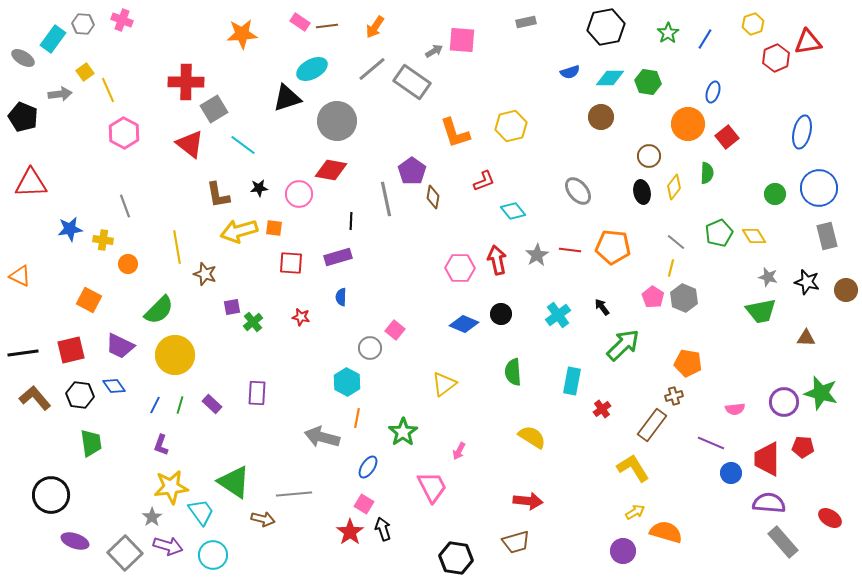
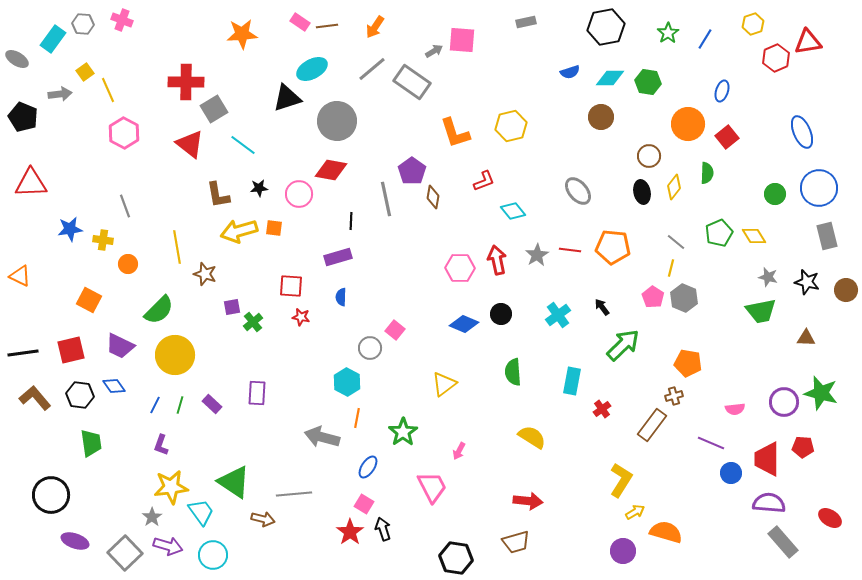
gray ellipse at (23, 58): moved 6 px left, 1 px down
blue ellipse at (713, 92): moved 9 px right, 1 px up
blue ellipse at (802, 132): rotated 36 degrees counterclockwise
red square at (291, 263): moved 23 px down
yellow L-shape at (633, 468): moved 12 px left, 12 px down; rotated 64 degrees clockwise
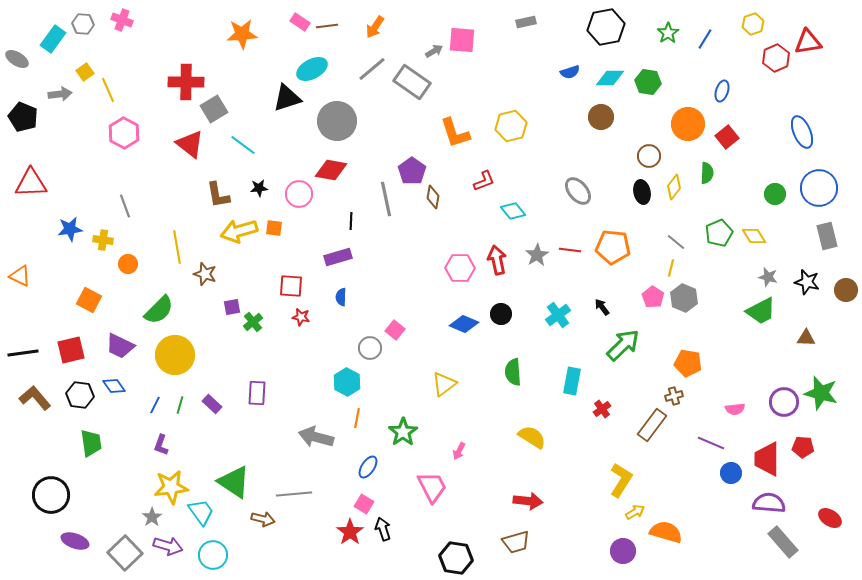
green trapezoid at (761, 311): rotated 16 degrees counterclockwise
gray arrow at (322, 437): moved 6 px left
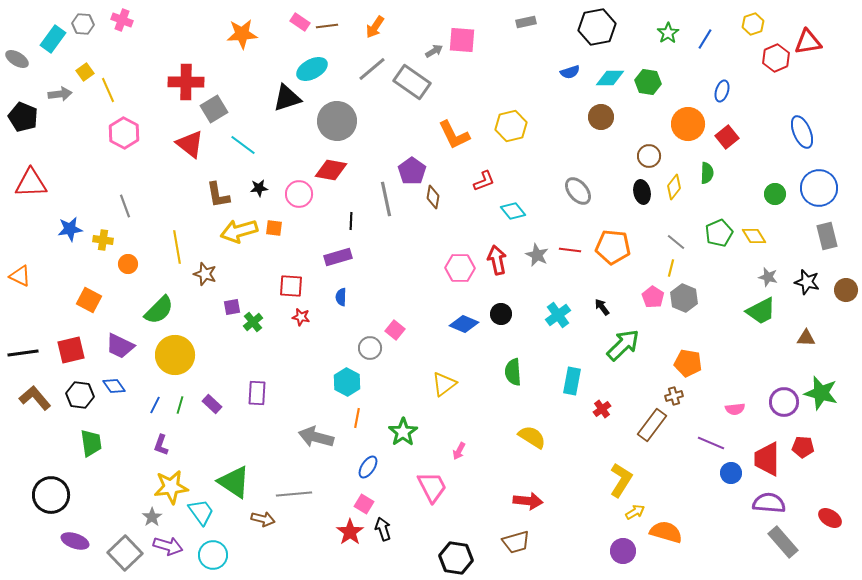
black hexagon at (606, 27): moved 9 px left
orange L-shape at (455, 133): moved 1 px left, 2 px down; rotated 8 degrees counterclockwise
gray star at (537, 255): rotated 15 degrees counterclockwise
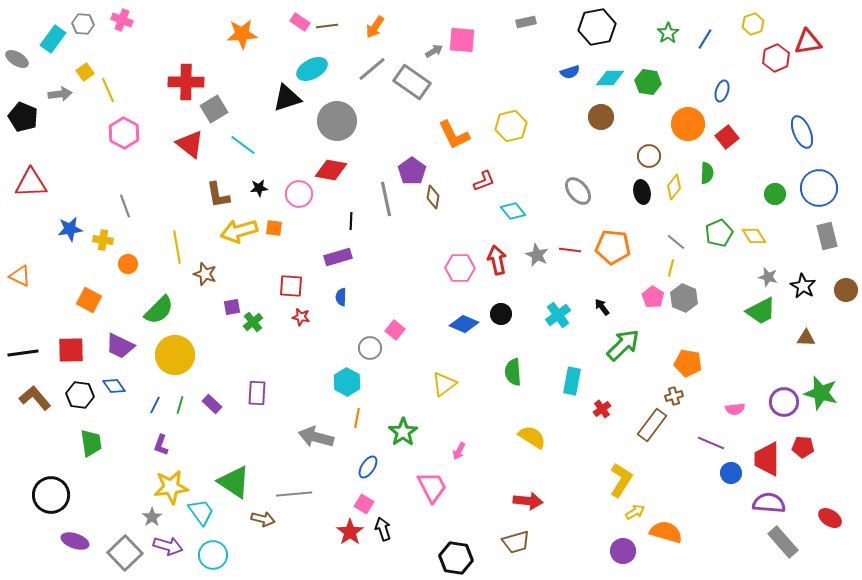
black star at (807, 282): moved 4 px left, 4 px down; rotated 15 degrees clockwise
red square at (71, 350): rotated 12 degrees clockwise
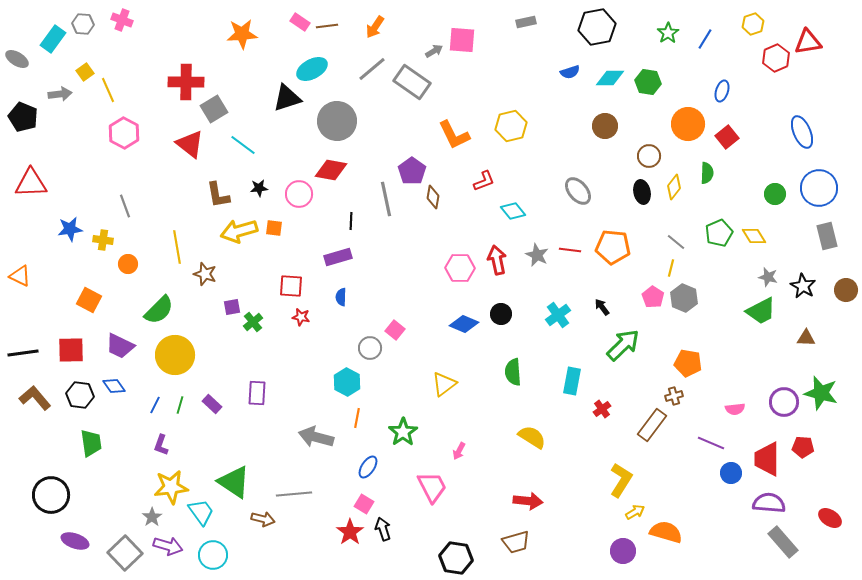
brown circle at (601, 117): moved 4 px right, 9 px down
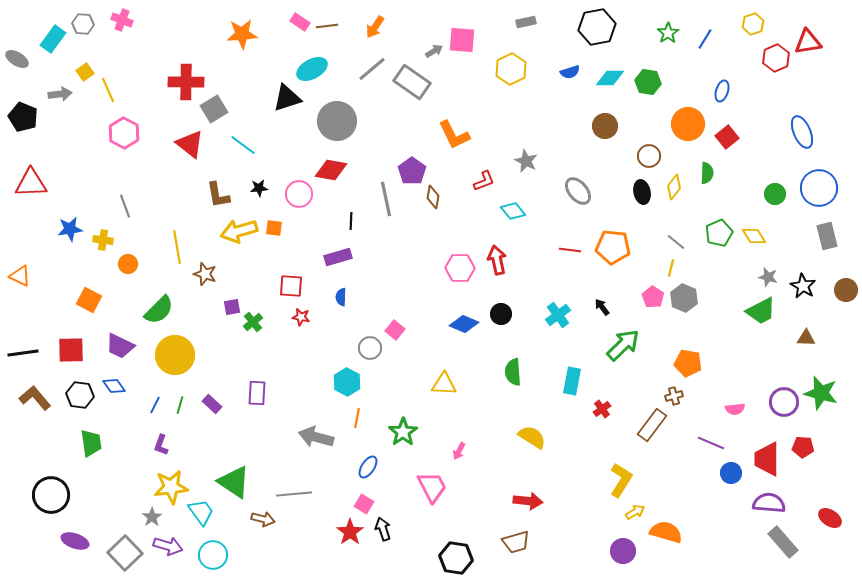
yellow hexagon at (511, 126): moved 57 px up; rotated 12 degrees counterclockwise
gray star at (537, 255): moved 11 px left, 94 px up
yellow triangle at (444, 384): rotated 40 degrees clockwise
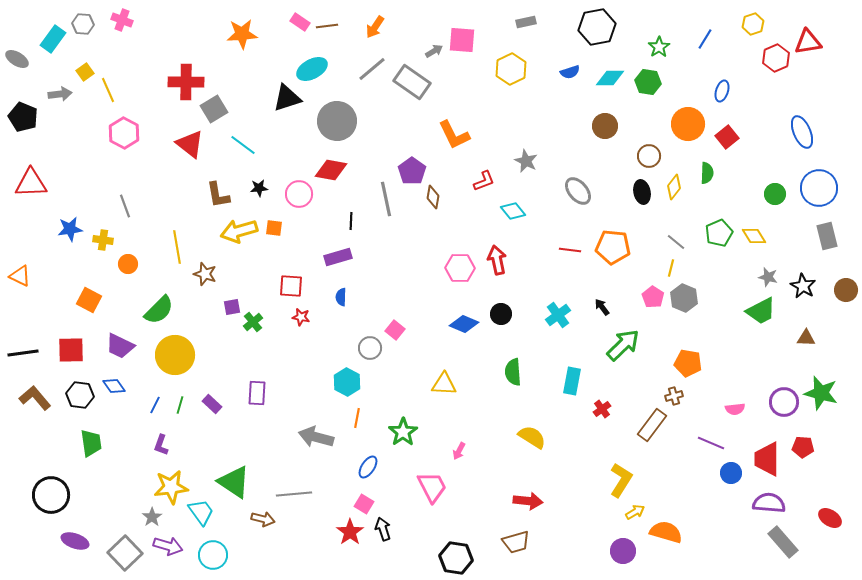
green star at (668, 33): moved 9 px left, 14 px down
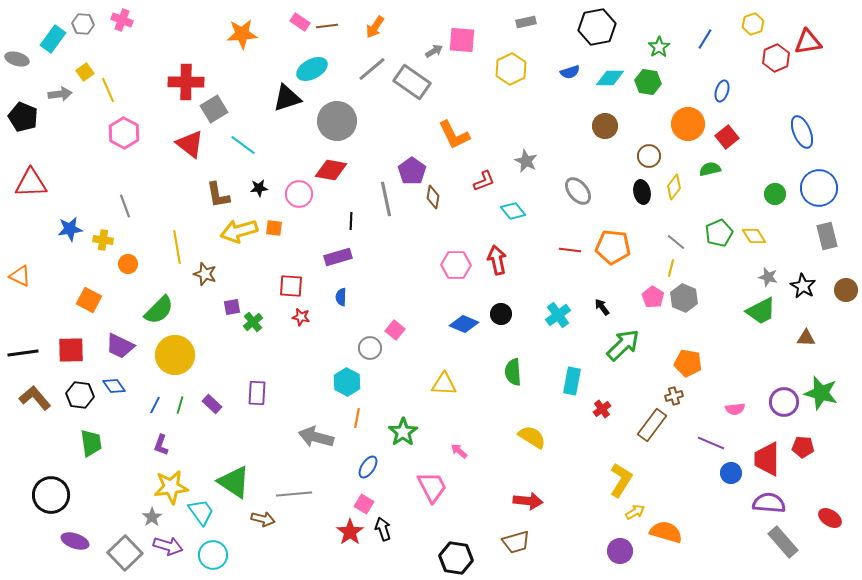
gray ellipse at (17, 59): rotated 15 degrees counterclockwise
green semicircle at (707, 173): moved 3 px right, 4 px up; rotated 105 degrees counterclockwise
pink hexagon at (460, 268): moved 4 px left, 3 px up
pink arrow at (459, 451): rotated 102 degrees clockwise
purple circle at (623, 551): moved 3 px left
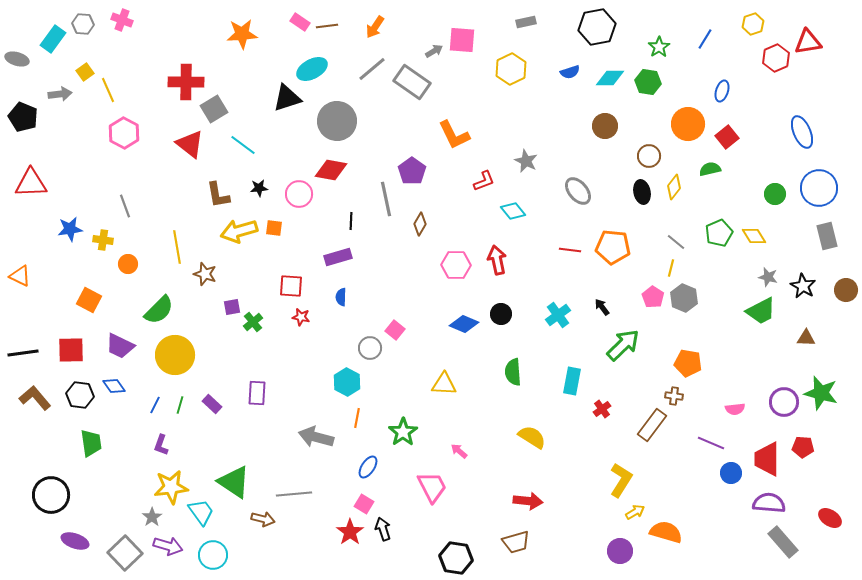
brown diamond at (433, 197): moved 13 px left, 27 px down; rotated 20 degrees clockwise
brown cross at (674, 396): rotated 24 degrees clockwise
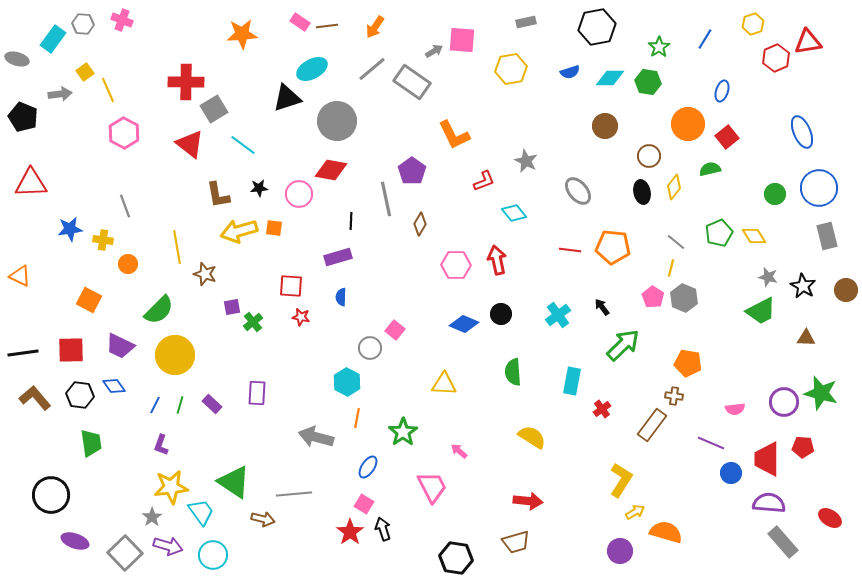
yellow hexagon at (511, 69): rotated 16 degrees clockwise
cyan diamond at (513, 211): moved 1 px right, 2 px down
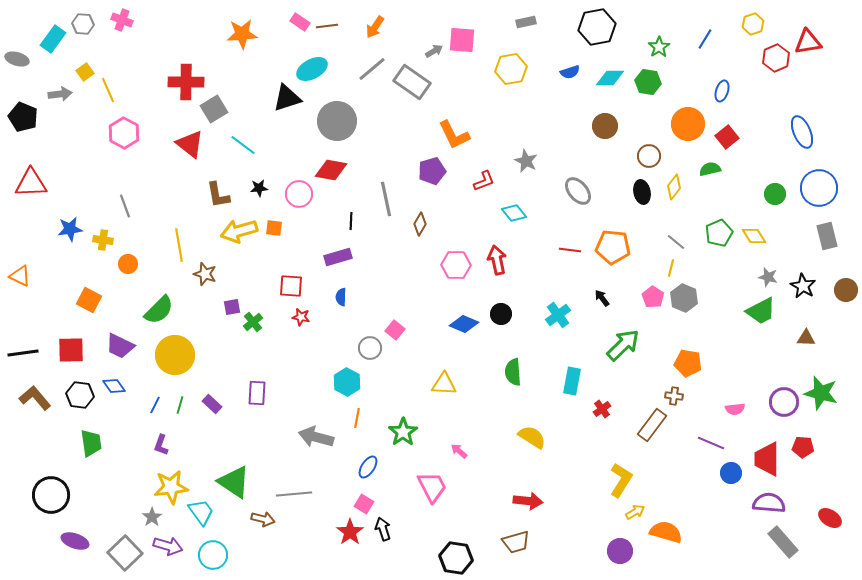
purple pentagon at (412, 171): moved 20 px right; rotated 20 degrees clockwise
yellow line at (177, 247): moved 2 px right, 2 px up
black arrow at (602, 307): moved 9 px up
